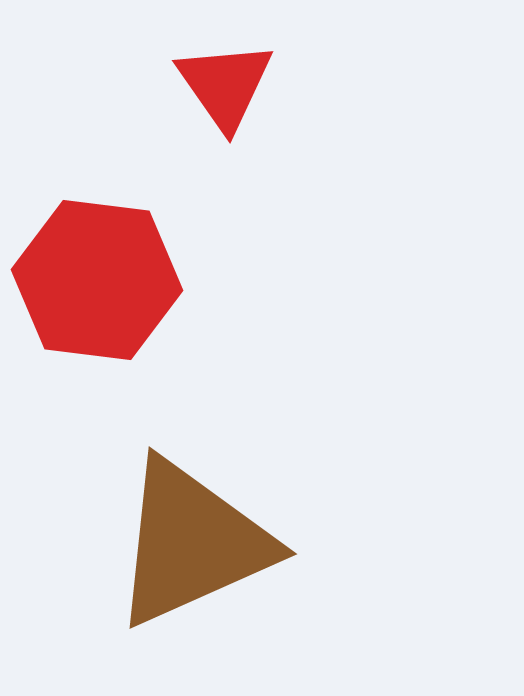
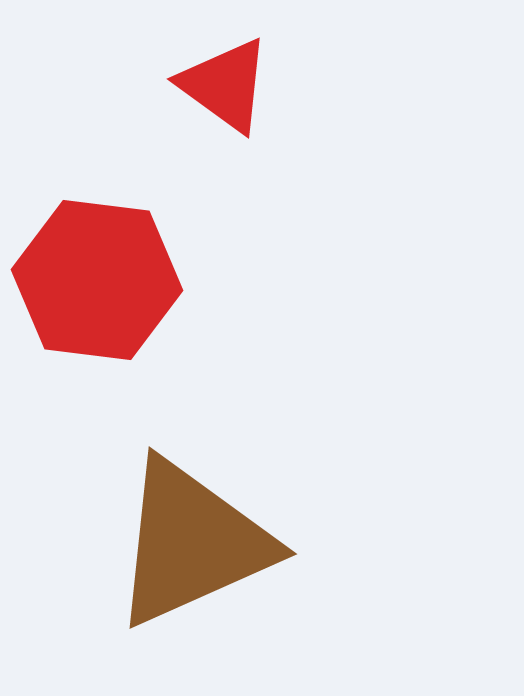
red triangle: rotated 19 degrees counterclockwise
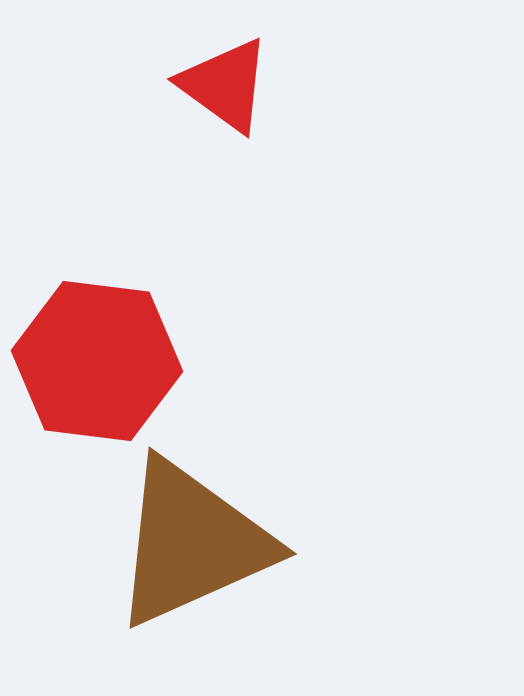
red hexagon: moved 81 px down
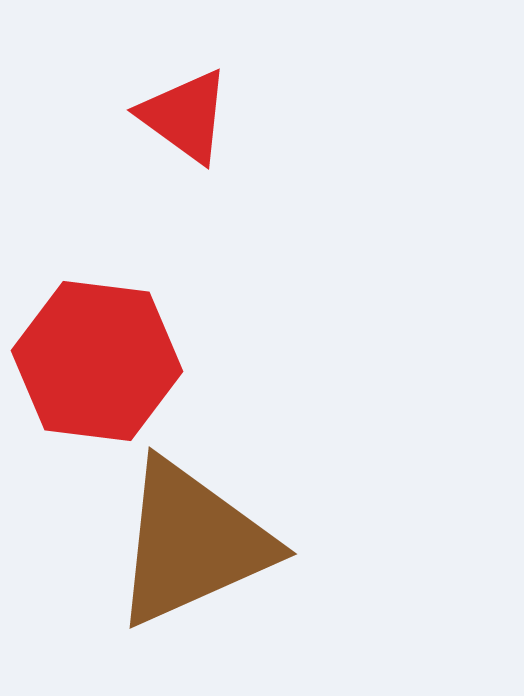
red triangle: moved 40 px left, 31 px down
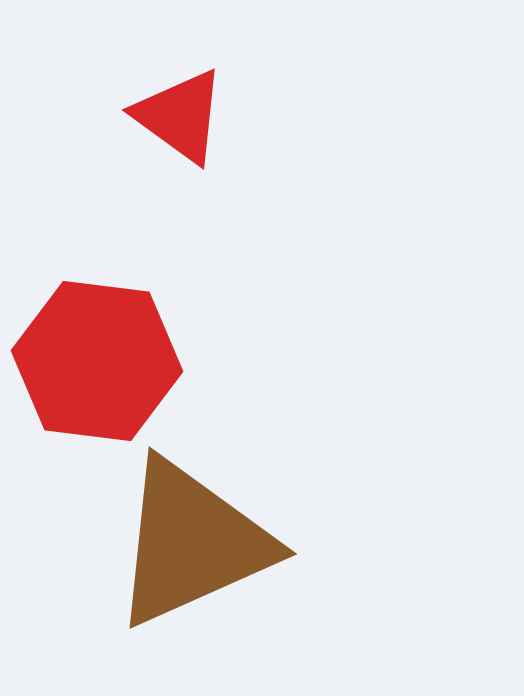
red triangle: moved 5 px left
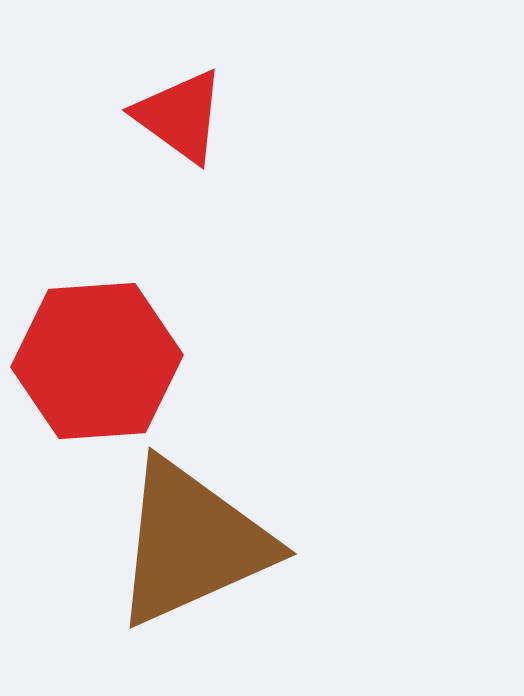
red hexagon: rotated 11 degrees counterclockwise
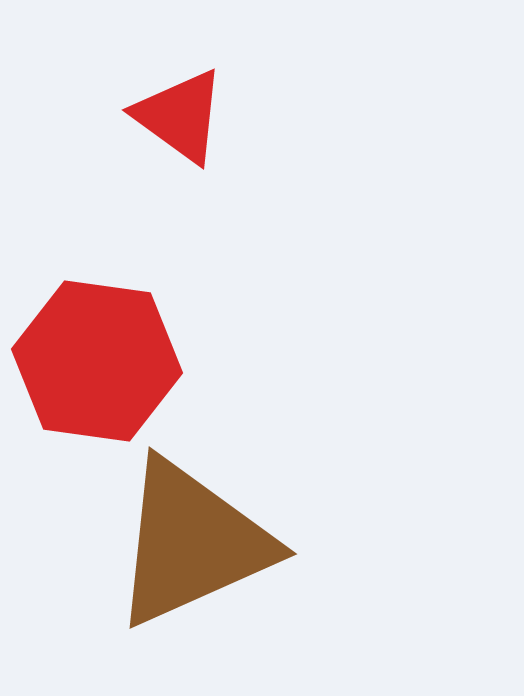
red hexagon: rotated 12 degrees clockwise
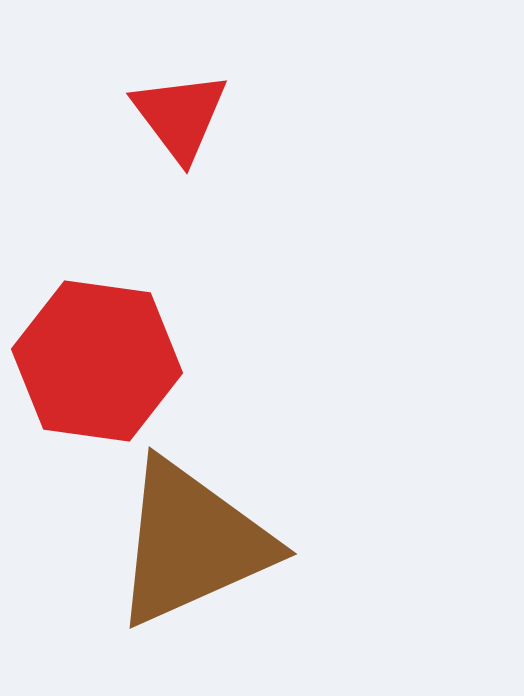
red triangle: rotated 17 degrees clockwise
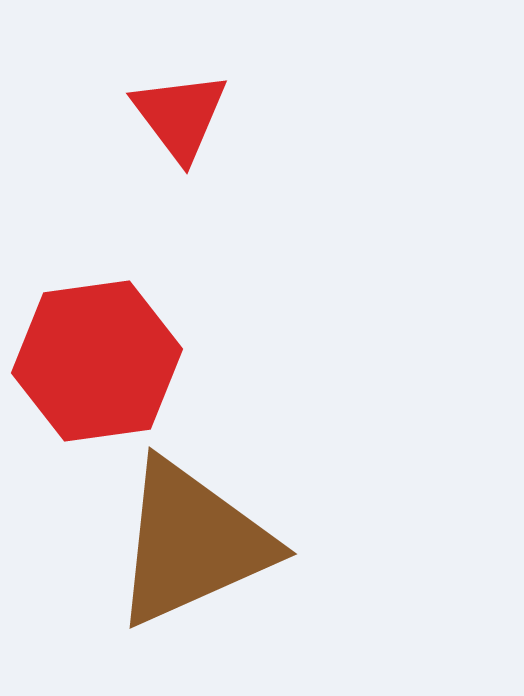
red hexagon: rotated 16 degrees counterclockwise
